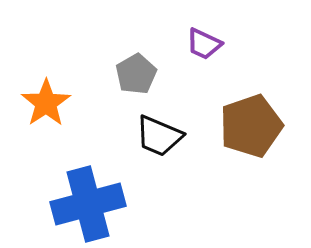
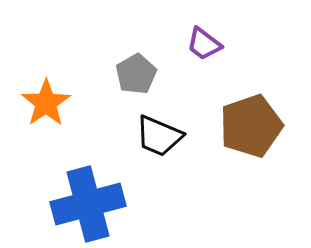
purple trapezoid: rotated 12 degrees clockwise
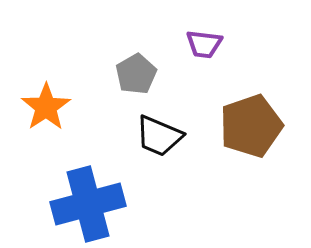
purple trapezoid: rotated 30 degrees counterclockwise
orange star: moved 4 px down
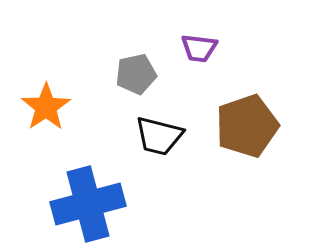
purple trapezoid: moved 5 px left, 4 px down
gray pentagon: rotated 18 degrees clockwise
brown pentagon: moved 4 px left
black trapezoid: rotated 9 degrees counterclockwise
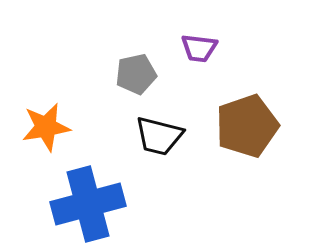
orange star: moved 20 px down; rotated 24 degrees clockwise
